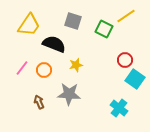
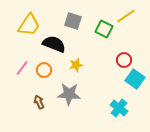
red circle: moved 1 px left
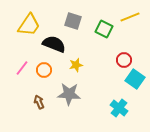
yellow line: moved 4 px right, 1 px down; rotated 12 degrees clockwise
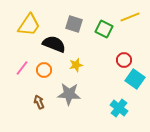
gray square: moved 1 px right, 3 px down
